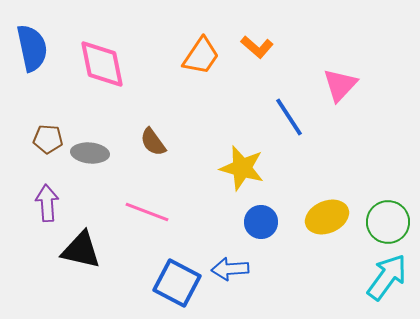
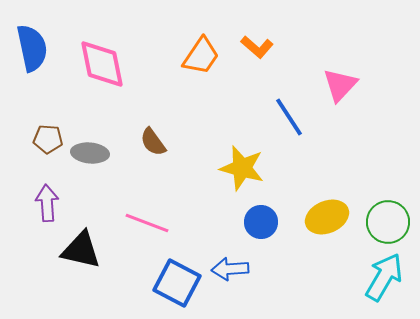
pink line: moved 11 px down
cyan arrow: moved 3 px left; rotated 6 degrees counterclockwise
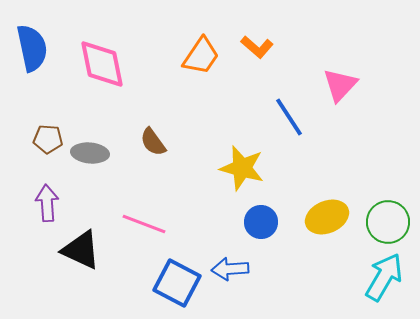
pink line: moved 3 px left, 1 px down
black triangle: rotated 12 degrees clockwise
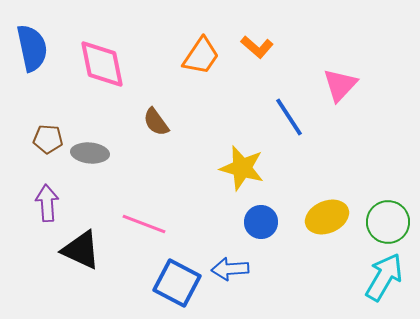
brown semicircle: moved 3 px right, 20 px up
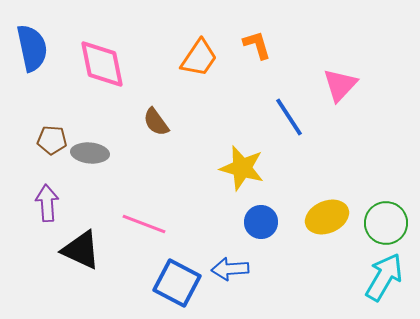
orange L-shape: moved 2 px up; rotated 148 degrees counterclockwise
orange trapezoid: moved 2 px left, 2 px down
brown pentagon: moved 4 px right, 1 px down
green circle: moved 2 px left, 1 px down
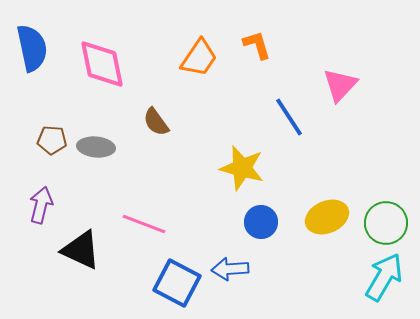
gray ellipse: moved 6 px right, 6 px up
purple arrow: moved 6 px left, 2 px down; rotated 18 degrees clockwise
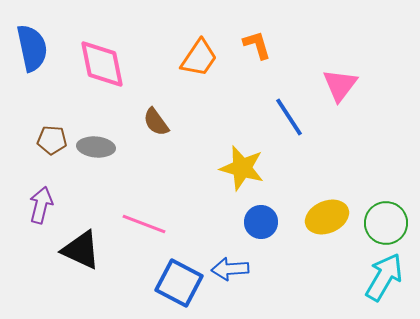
pink triangle: rotated 6 degrees counterclockwise
blue square: moved 2 px right
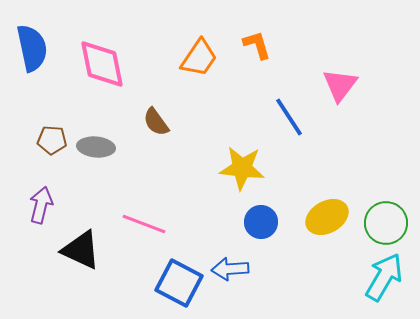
yellow star: rotated 9 degrees counterclockwise
yellow ellipse: rotated 6 degrees counterclockwise
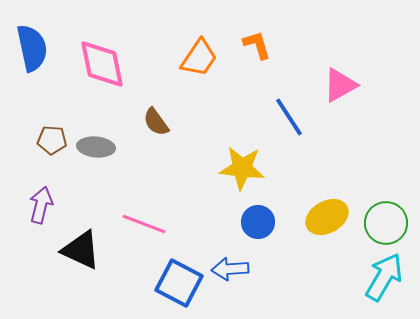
pink triangle: rotated 24 degrees clockwise
blue circle: moved 3 px left
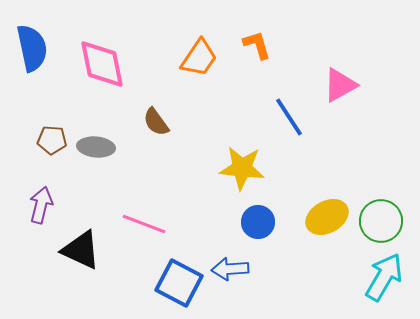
green circle: moved 5 px left, 2 px up
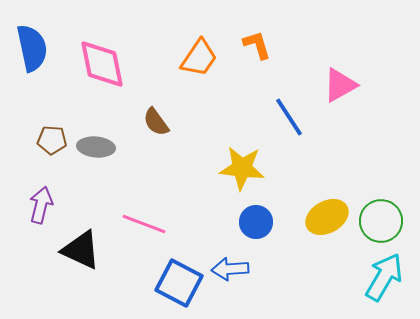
blue circle: moved 2 px left
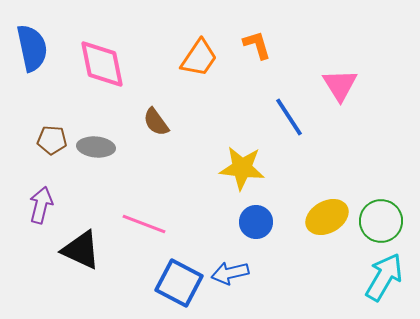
pink triangle: rotated 33 degrees counterclockwise
blue arrow: moved 4 px down; rotated 9 degrees counterclockwise
